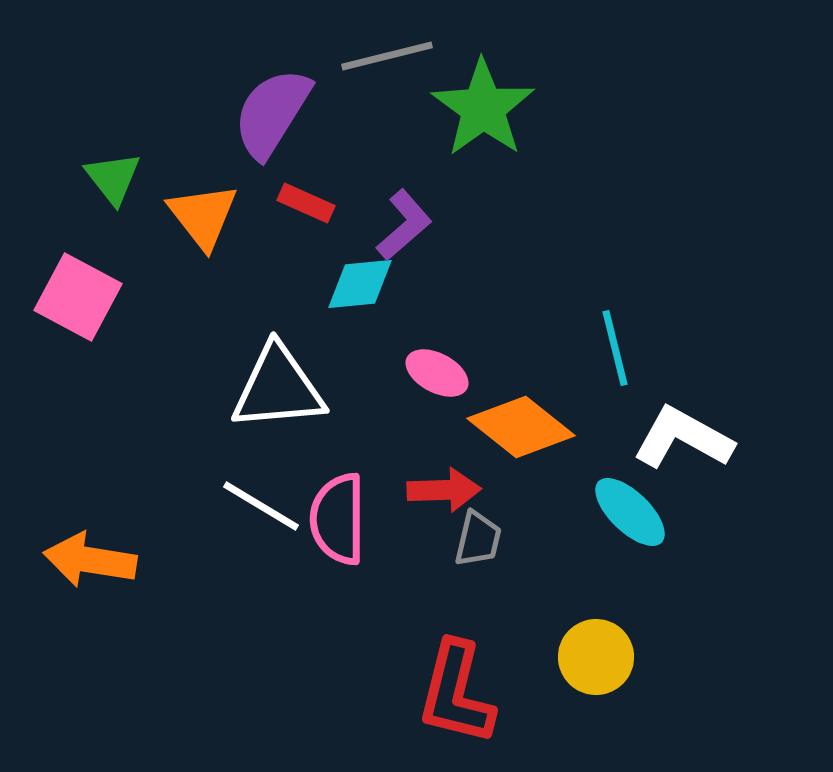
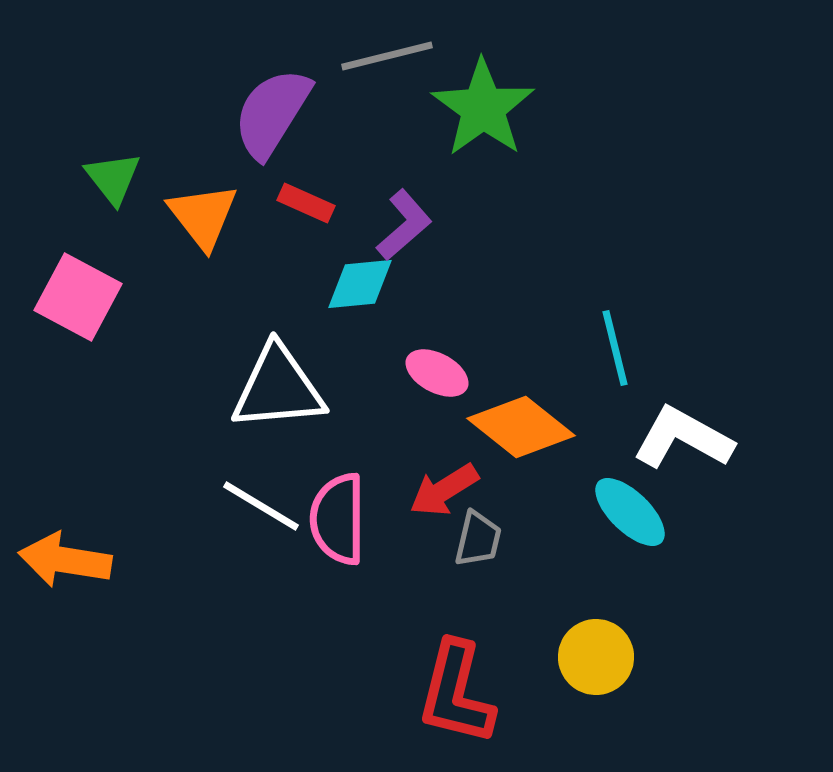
red arrow: rotated 150 degrees clockwise
orange arrow: moved 25 px left
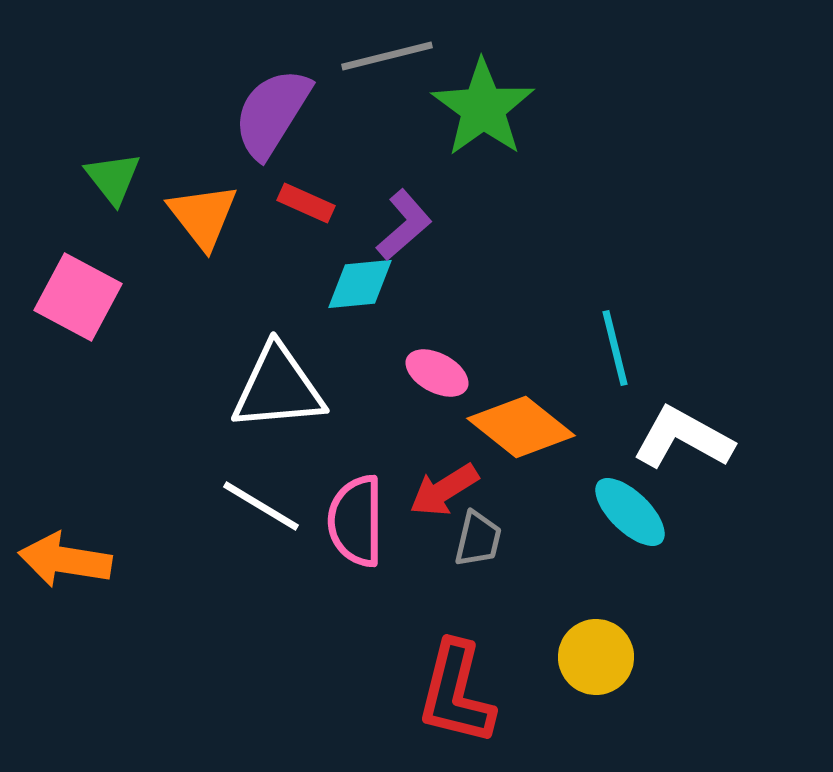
pink semicircle: moved 18 px right, 2 px down
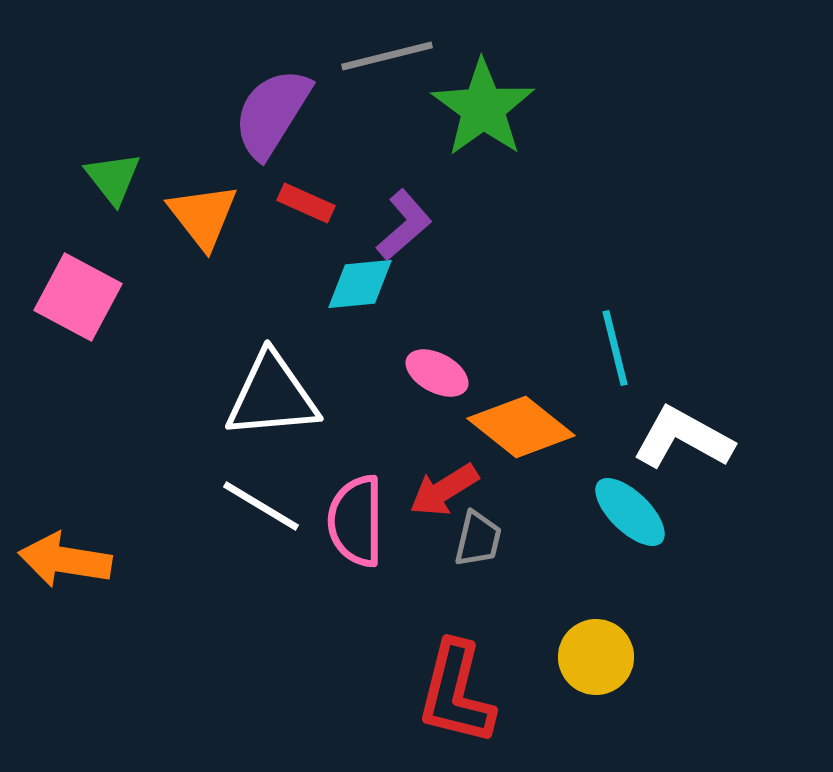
white triangle: moved 6 px left, 8 px down
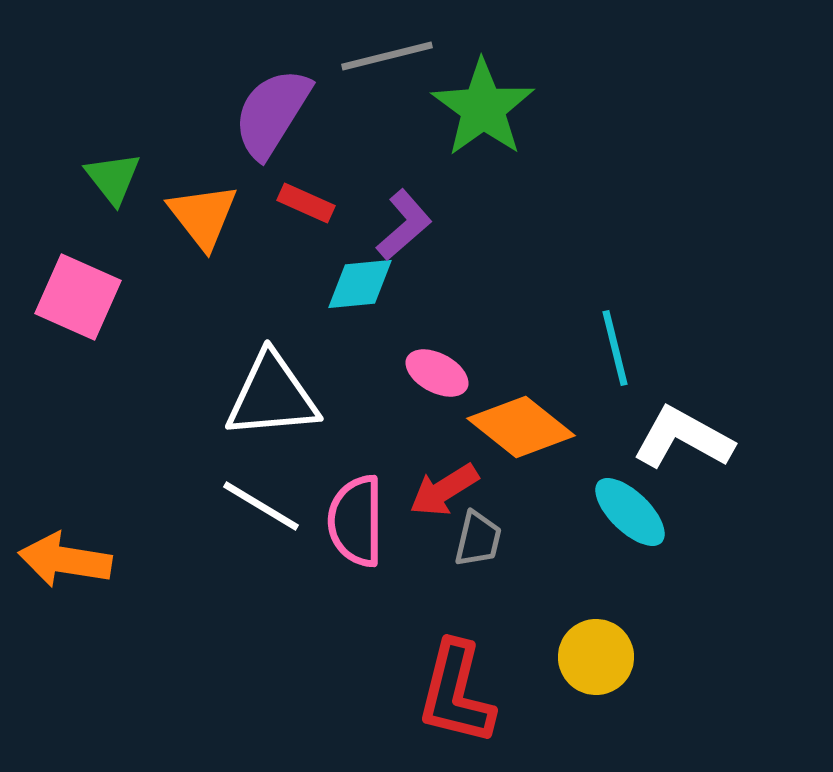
pink square: rotated 4 degrees counterclockwise
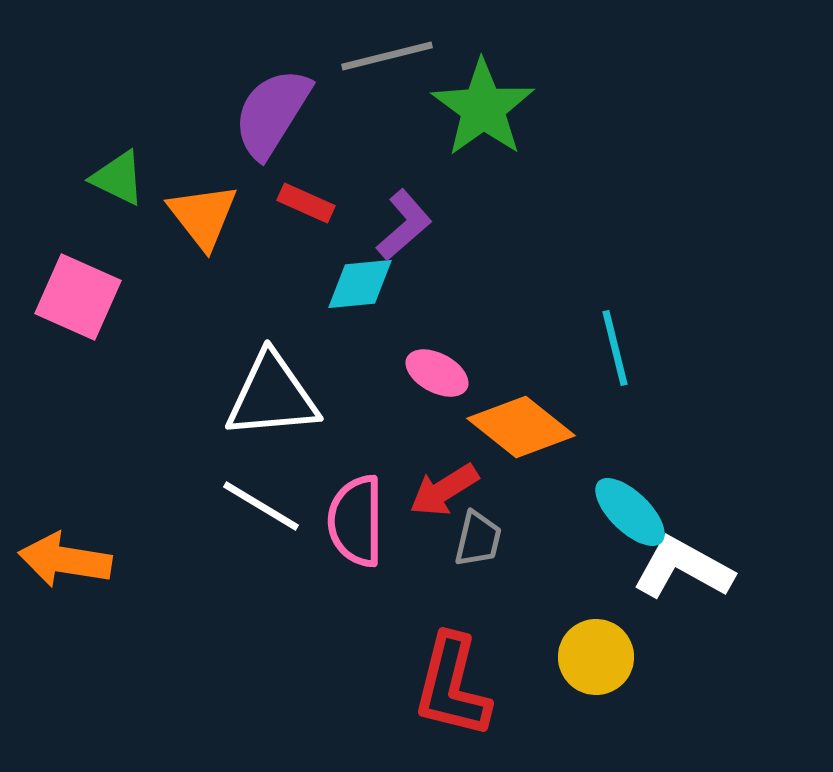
green triangle: moved 5 px right; rotated 26 degrees counterclockwise
white L-shape: moved 130 px down
red L-shape: moved 4 px left, 7 px up
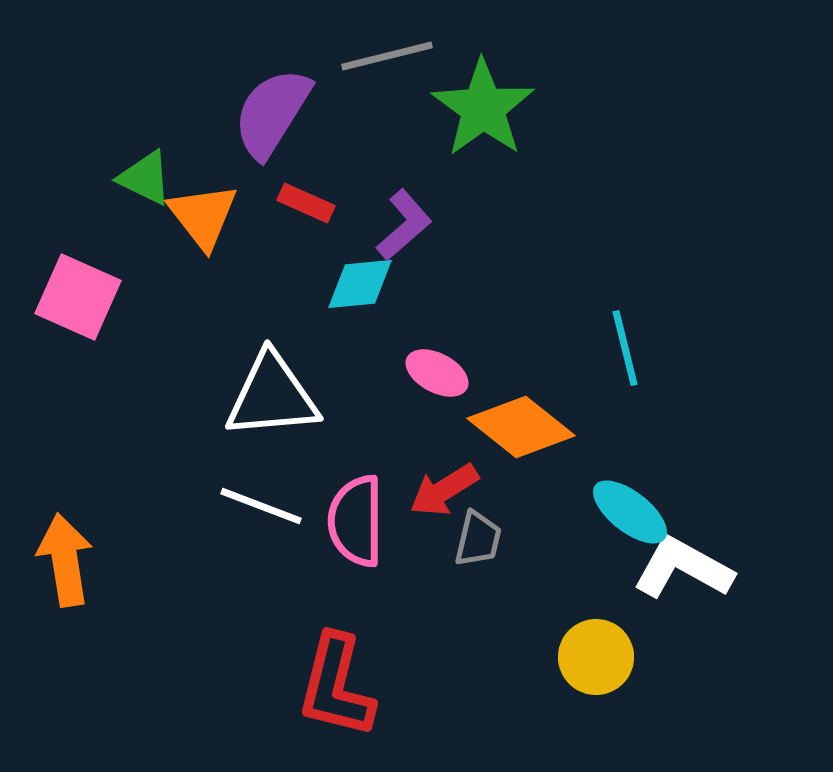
green triangle: moved 27 px right
cyan line: moved 10 px right
white line: rotated 10 degrees counterclockwise
cyan ellipse: rotated 6 degrees counterclockwise
orange arrow: rotated 72 degrees clockwise
red L-shape: moved 116 px left
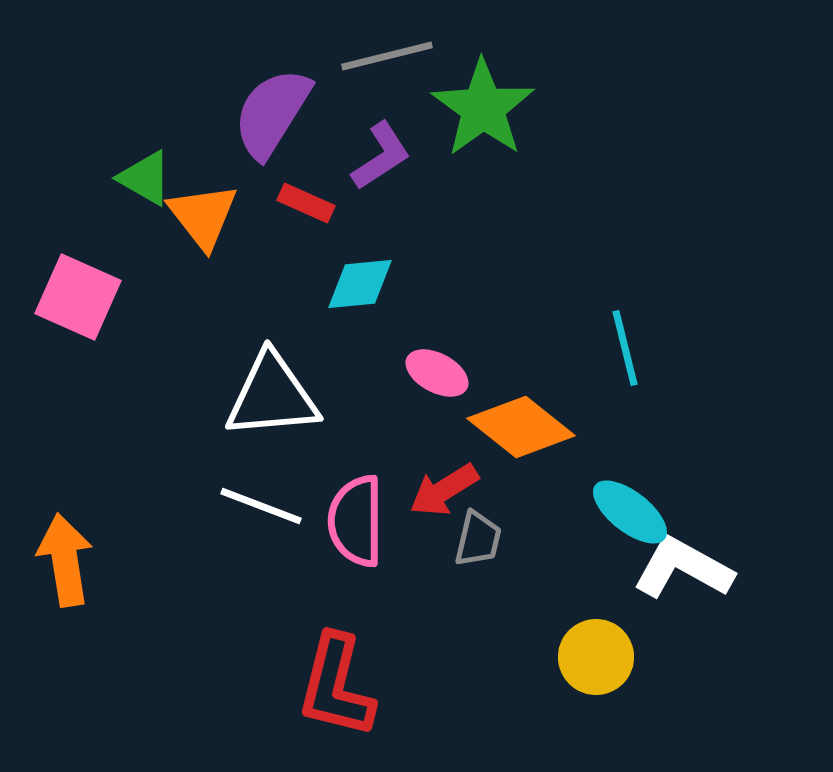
green triangle: rotated 4 degrees clockwise
purple L-shape: moved 23 px left, 69 px up; rotated 8 degrees clockwise
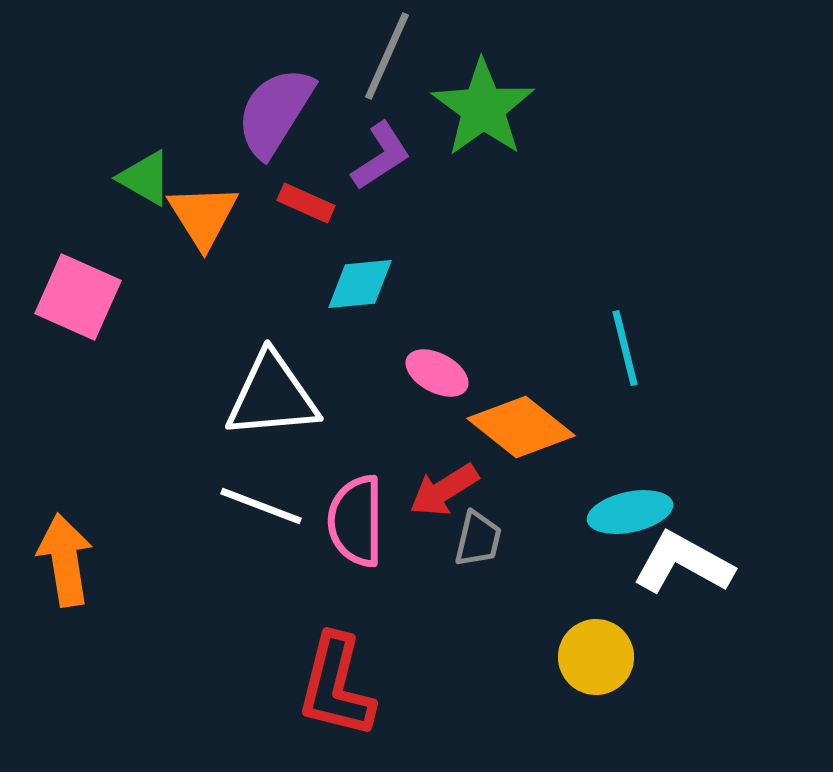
gray line: rotated 52 degrees counterclockwise
purple semicircle: moved 3 px right, 1 px up
orange triangle: rotated 6 degrees clockwise
cyan ellipse: rotated 50 degrees counterclockwise
white L-shape: moved 5 px up
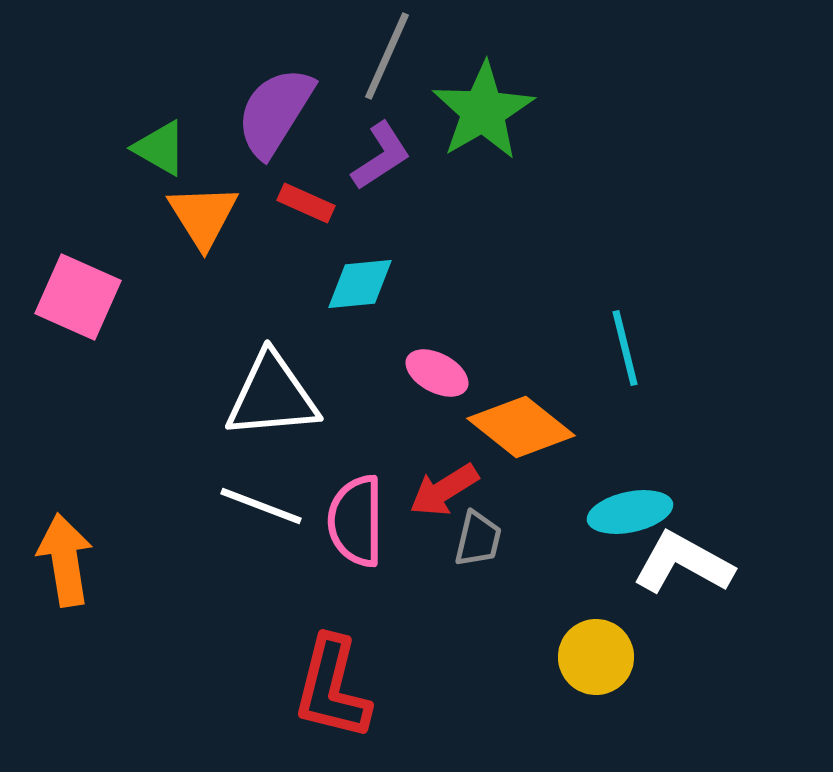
green star: moved 3 px down; rotated 6 degrees clockwise
green triangle: moved 15 px right, 30 px up
red L-shape: moved 4 px left, 2 px down
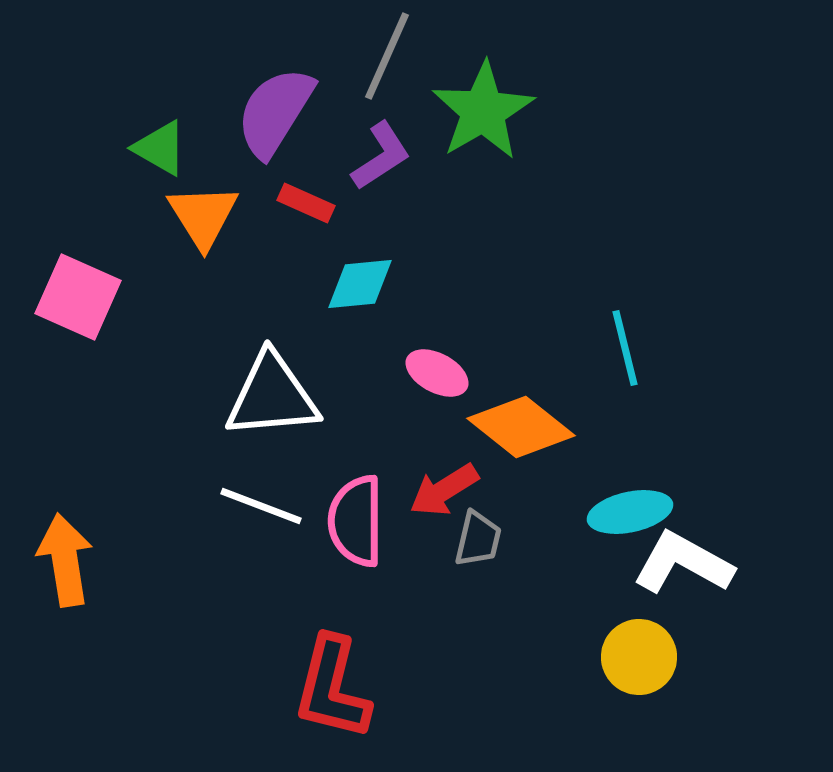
yellow circle: moved 43 px right
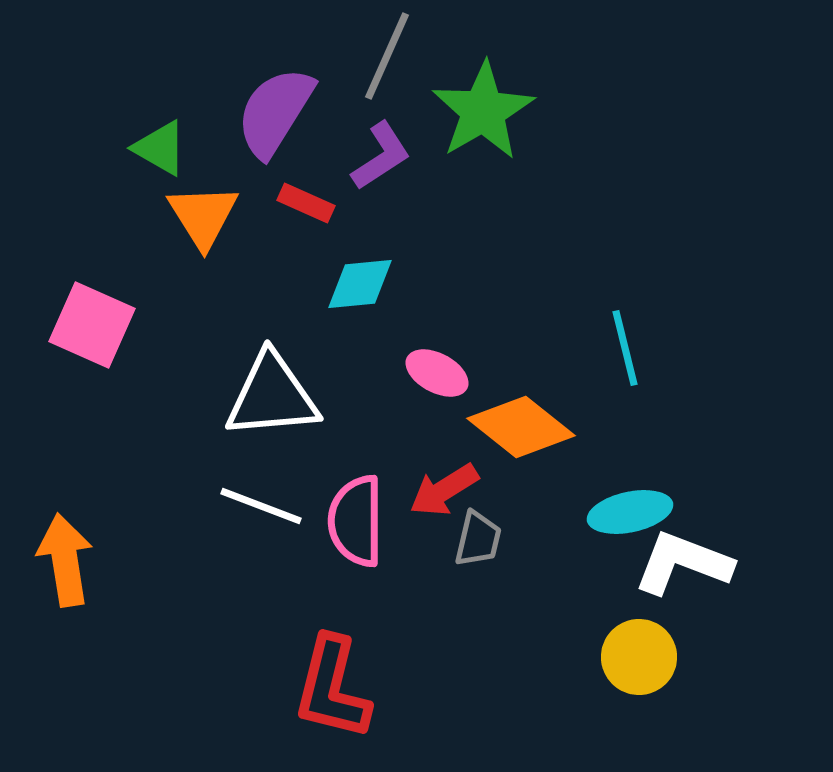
pink square: moved 14 px right, 28 px down
white L-shape: rotated 8 degrees counterclockwise
